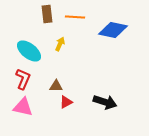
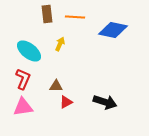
pink triangle: rotated 20 degrees counterclockwise
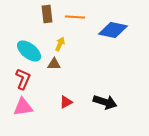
brown triangle: moved 2 px left, 22 px up
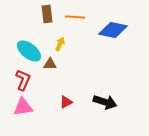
brown triangle: moved 4 px left
red L-shape: moved 1 px down
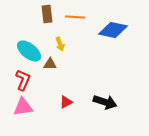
yellow arrow: rotated 136 degrees clockwise
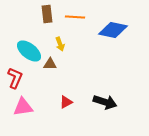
red L-shape: moved 8 px left, 2 px up
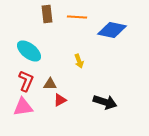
orange line: moved 2 px right
blue diamond: moved 1 px left
yellow arrow: moved 19 px right, 17 px down
brown triangle: moved 20 px down
red L-shape: moved 11 px right, 3 px down
red triangle: moved 6 px left, 2 px up
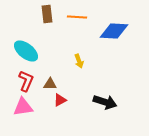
blue diamond: moved 2 px right, 1 px down; rotated 8 degrees counterclockwise
cyan ellipse: moved 3 px left
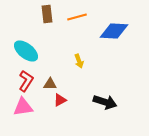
orange line: rotated 18 degrees counterclockwise
red L-shape: rotated 10 degrees clockwise
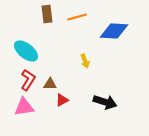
yellow arrow: moved 6 px right
red L-shape: moved 2 px right, 1 px up
red triangle: moved 2 px right
pink triangle: moved 1 px right
